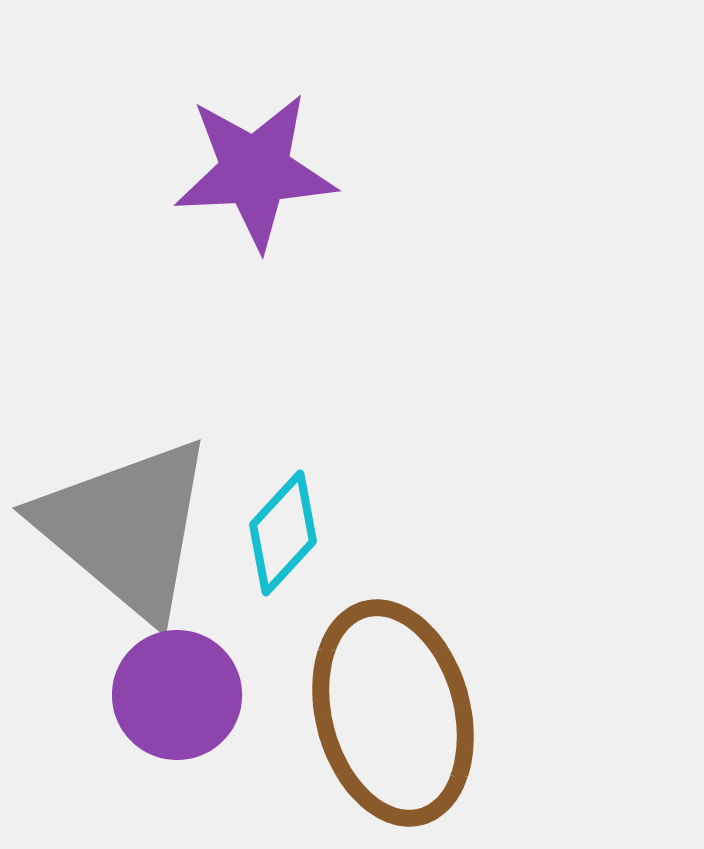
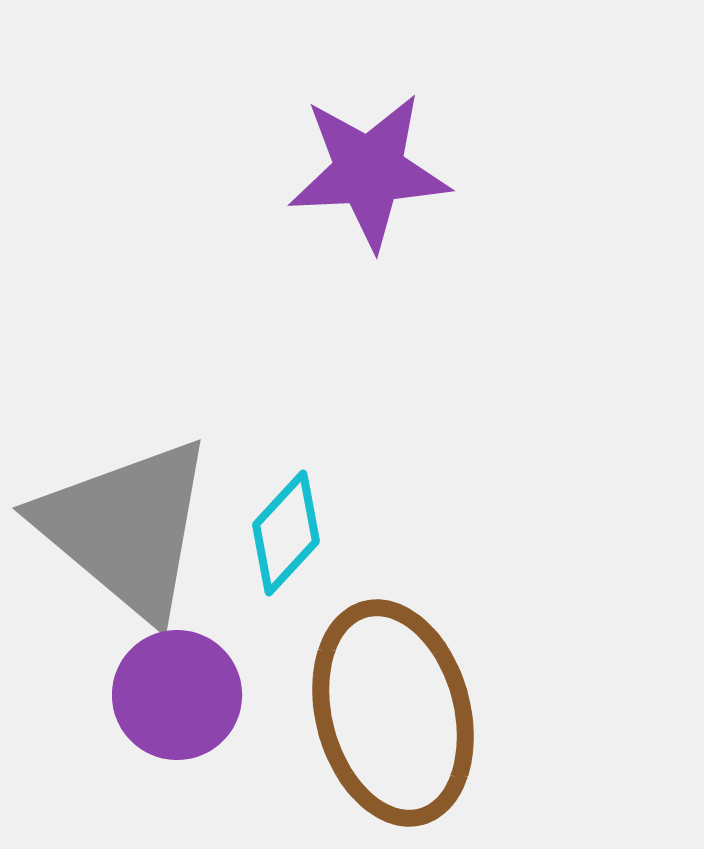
purple star: moved 114 px right
cyan diamond: moved 3 px right
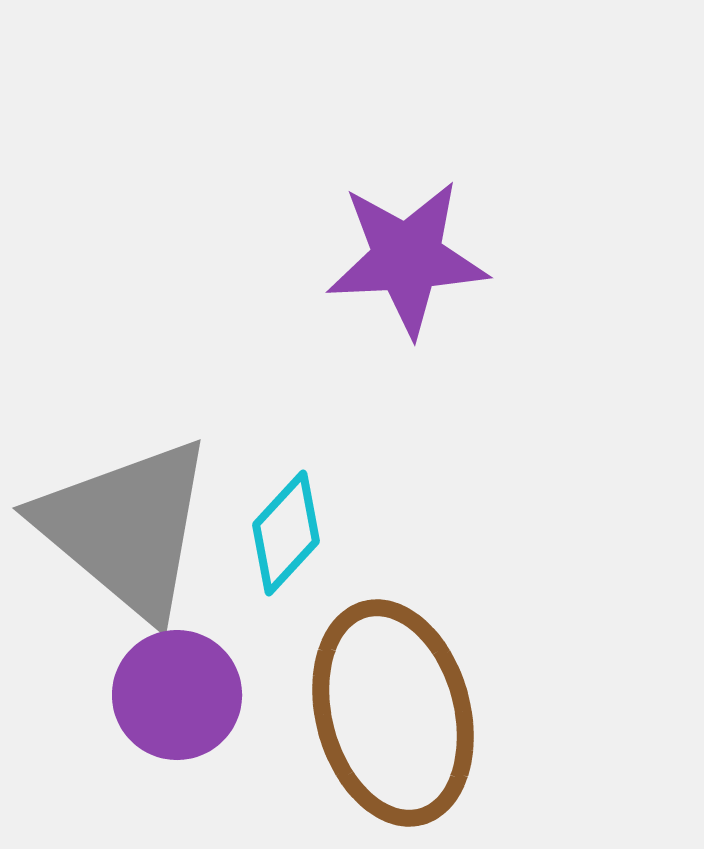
purple star: moved 38 px right, 87 px down
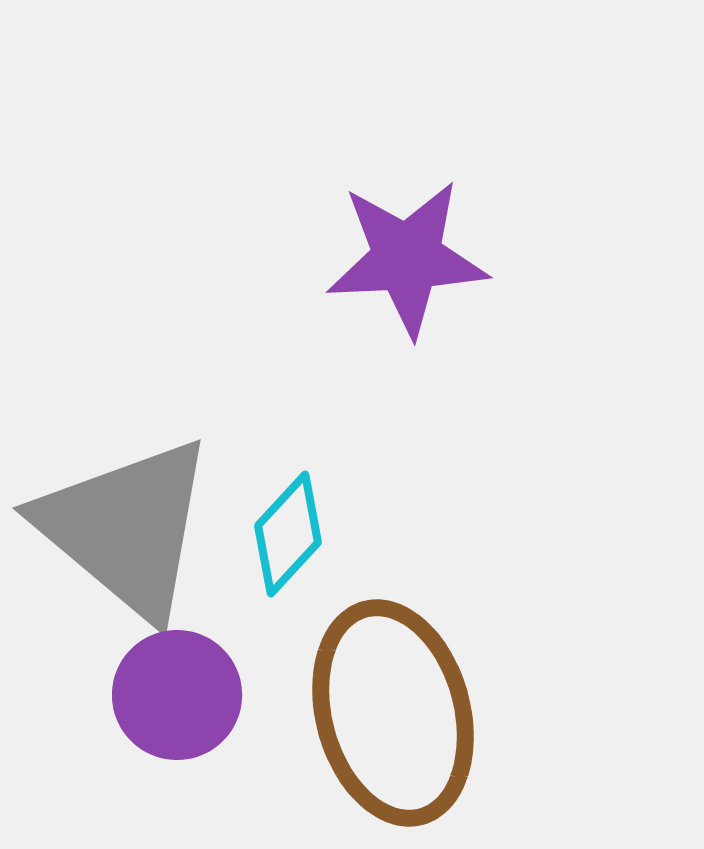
cyan diamond: moved 2 px right, 1 px down
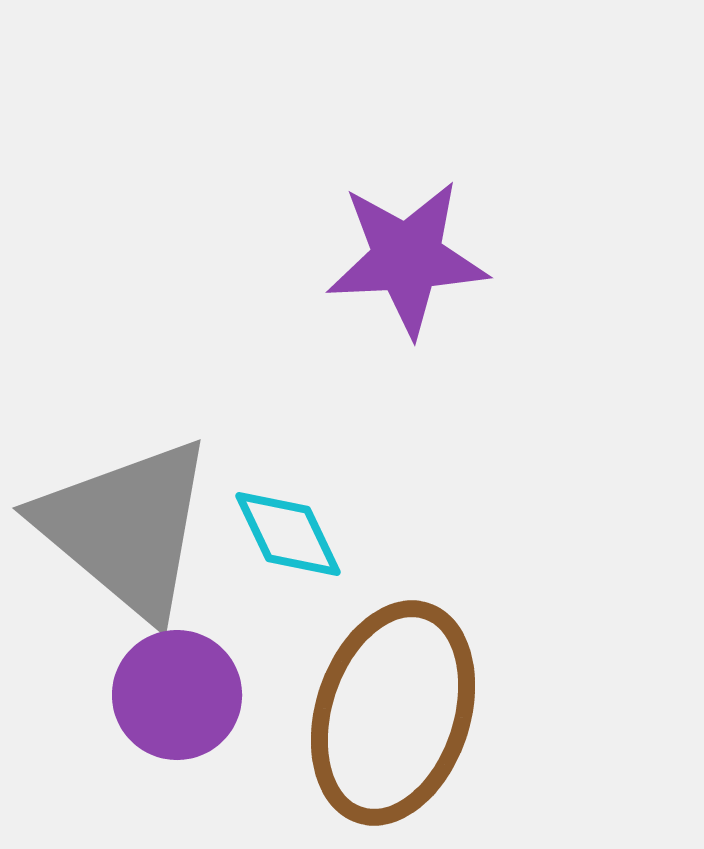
cyan diamond: rotated 68 degrees counterclockwise
brown ellipse: rotated 33 degrees clockwise
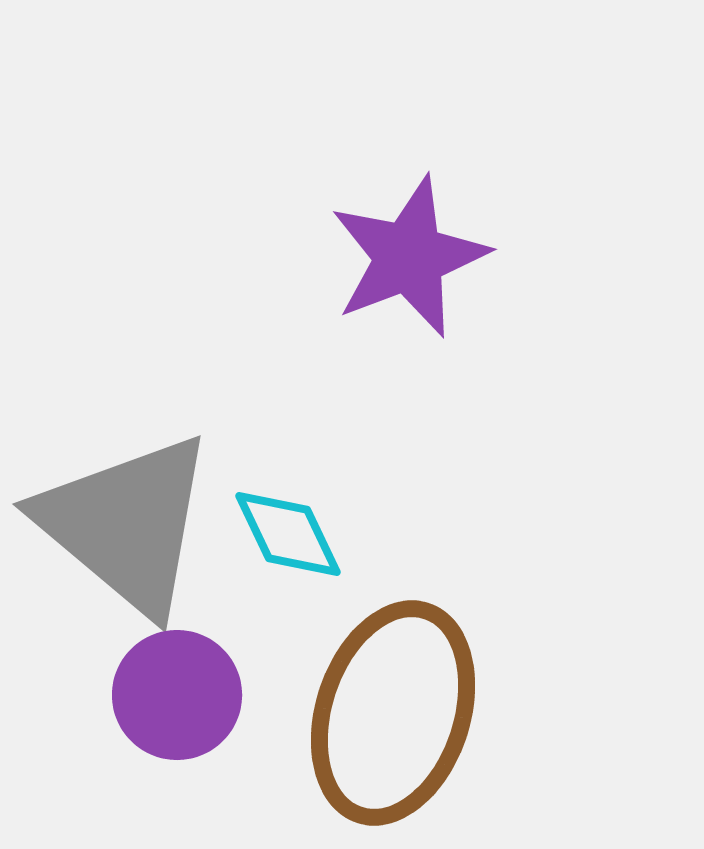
purple star: moved 2 px right, 1 px up; rotated 18 degrees counterclockwise
gray triangle: moved 4 px up
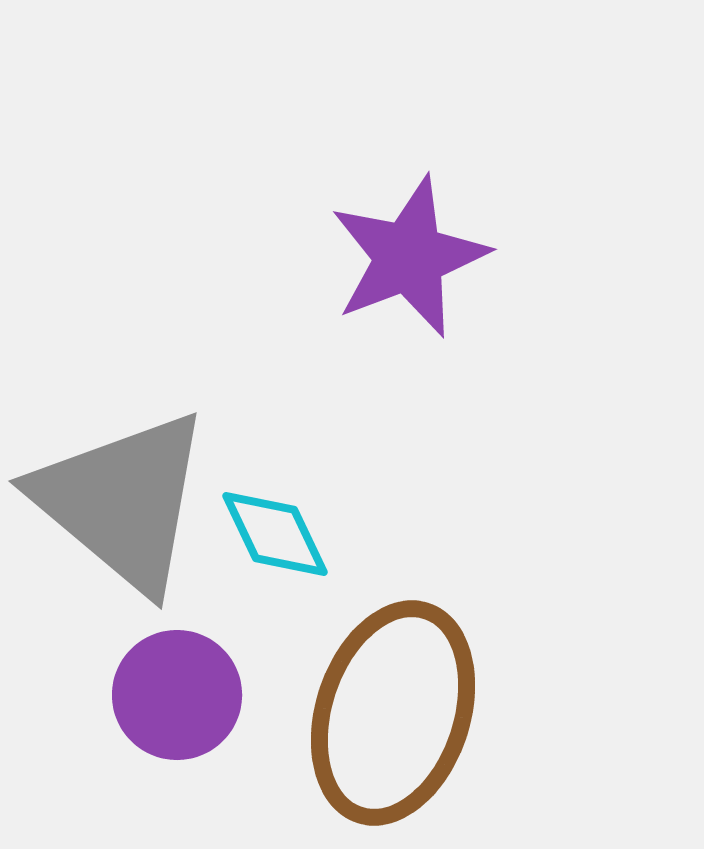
gray triangle: moved 4 px left, 23 px up
cyan diamond: moved 13 px left
